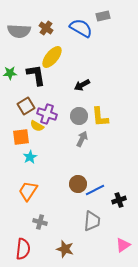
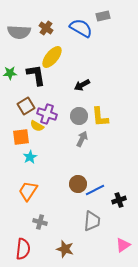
gray semicircle: moved 1 px down
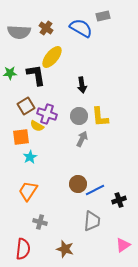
black arrow: rotated 70 degrees counterclockwise
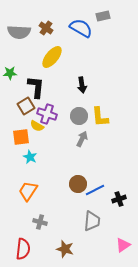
black L-shape: moved 12 px down; rotated 15 degrees clockwise
cyan star: rotated 16 degrees counterclockwise
black cross: moved 1 px up
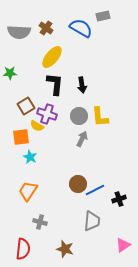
black L-shape: moved 19 px right, 3 px up
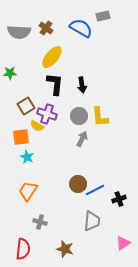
cyan star: moved 3 px left
pink triangle: moved 2 px up
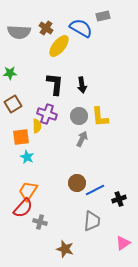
yellow ellipse: moved 7 px right, 11 px up
brown square: moved 13 px left, 2 px up
yellow semicircle: rotated 120 degrees counterclockwise
brown circle: moved 1 px left, 1 px up
red semicircle: moved 41 px up; rotated 35 degrees clockwise
